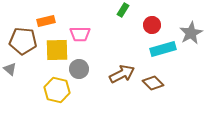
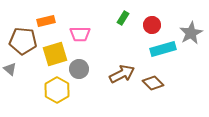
green rectangle: moved 8 px down
yellow square: moved 2 px left, 4 px down; rotated 15 degrees counterclockwise
yellow hexagon: rotated 15 degrees clockwise
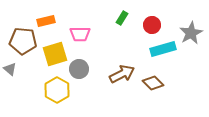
green rectangle: moved 1 px left
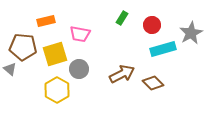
pink trapezoid: rotated 10 degrees clockwise
brown pentagon: moved 6 px down
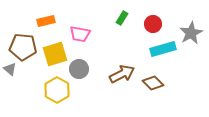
red circle: moved 1 px right, 1 px up
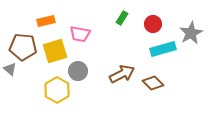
yellow square: moved 3 px up
gray circle: moved 1 px left, 2 px down
